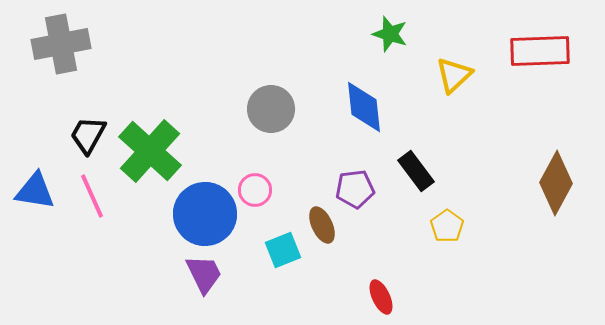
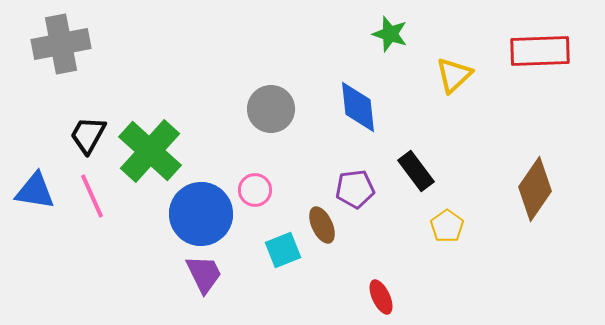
blue diamond: moved 6 px left
brown diamond: moved 21 px left, 6 px down; rotated 6 degrees clockwise
blue circle: moved 4 px left
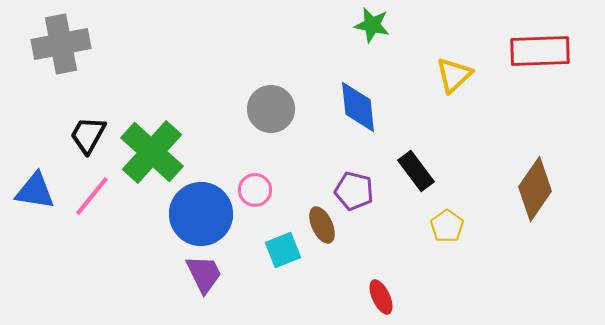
green star: moved 18 px left, 9 px up; rotated 6 degrees counterclockwise
green cross: moved 2 px right, 1 px down
purple pentagon: moved 1 px left, 2 px down; rotated 21 degrees clockwise
pink line: rotated 63 degrees clockwise
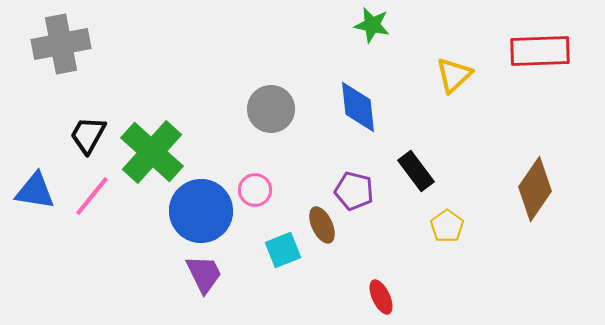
blue circle: moved 3 px up
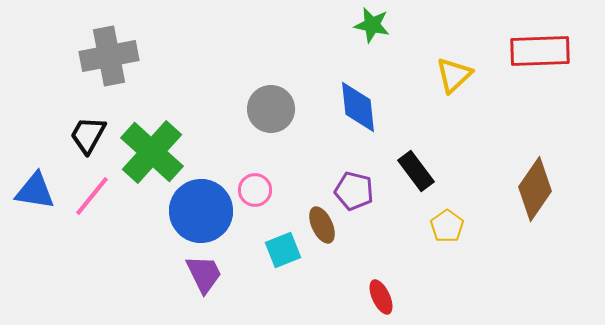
gray cross: moved 48 px right, 12 px down
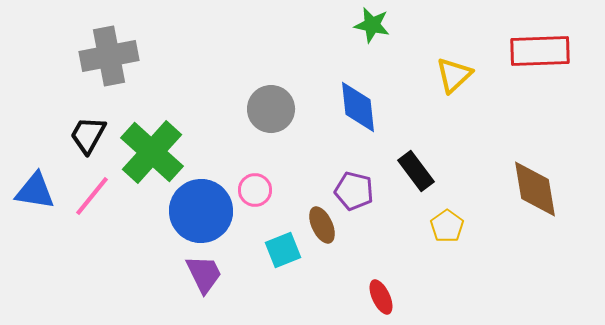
brown diamond: rotated 44 degrees counterclockwise
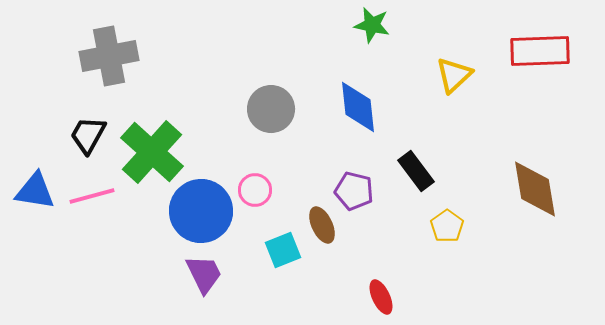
pink line: rotated 36 degrees clockwise
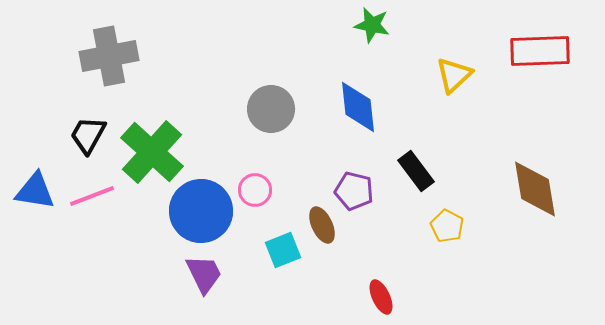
pink line: rotated 6 degrees counterclockwise
yellow pentagon: rotated 8 degrees counterclockwise
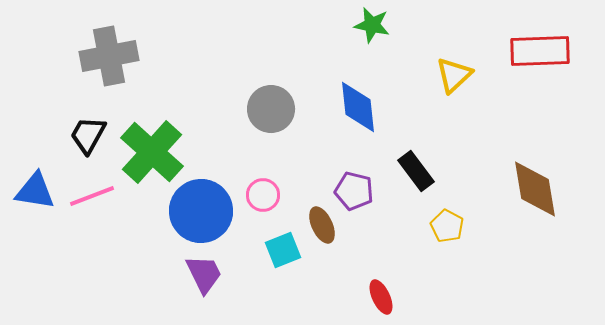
pink circle: moved 8 px right, 5 px down
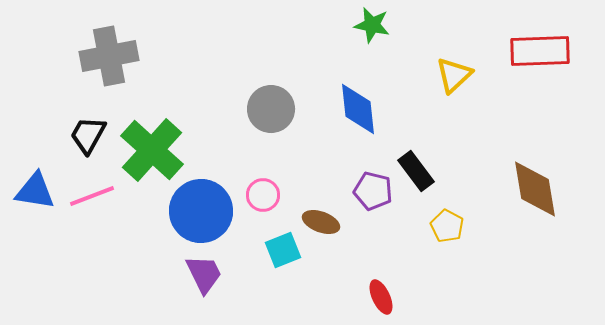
blue diamond: moved 2 px down
green cross: moved 2 px up
purple pentagon: moved 19 px right
brown ellipse: moved 1 px left, 3 px up; rotated 45 degrees counterclockwise
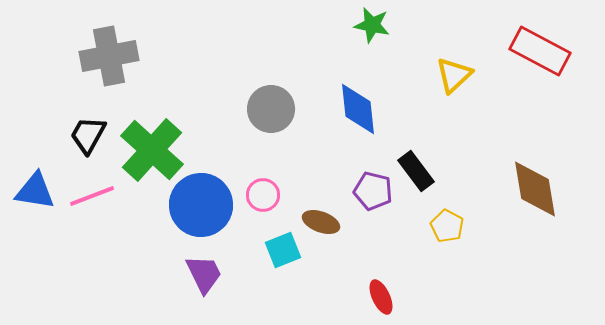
red rectangle: rotated 30 degrees clockwise
blue circle: moved 6 px up
